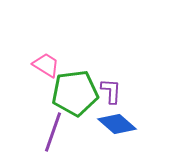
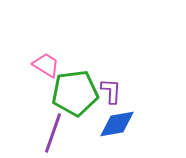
blue diamond: rotated 51 degrees counterclockwise
purple line: moved 1 px down
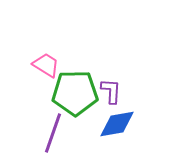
green pentagon: rotated 6 degrees clockwise
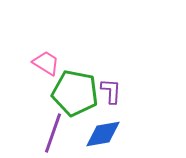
pink trapezoid: moved 2 px up
green pentagon: rotated 12 degrees clockwise
blue diamond: moved 14 px left, 10 px down
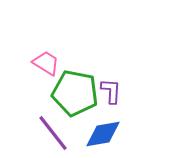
purple line: rotated 57 degrees counterclockwise
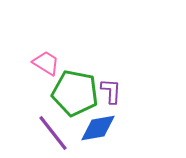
blue diamond: moved 5 px left, 6 px up
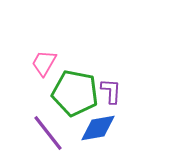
pink trapezoid: moved 2 px left; rotated 92 degrees counterclockwise
purple line: moved 5 px left
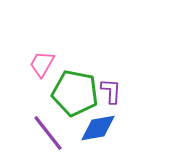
pink trapezoid: moved 2 px left, 1 px down
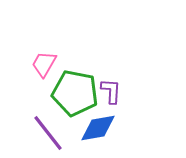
pink trapezoid: moved 2 px right
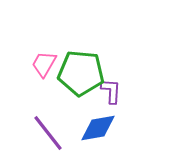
green pentagon: moved 6 px right, 20 px up; rotated 6 degrees counterclockwise
